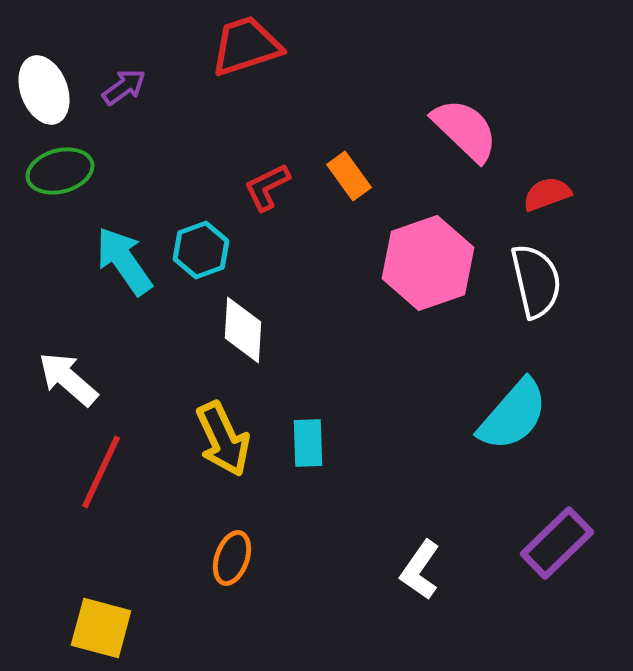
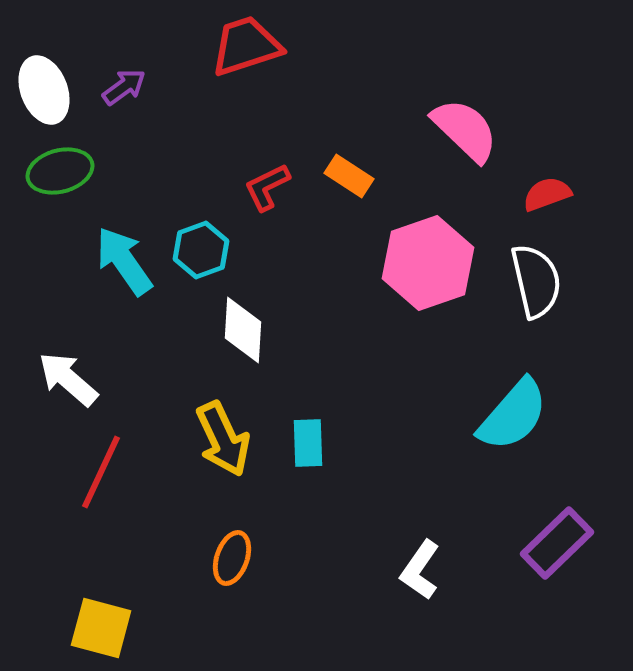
orange rectangle: rotated 21 degrees counterclockwise
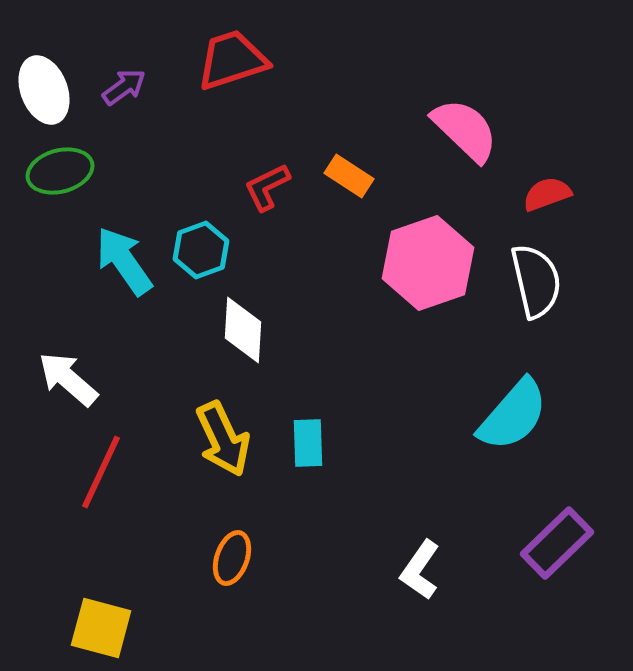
red trapezoid: moved 14 px left, 14 px down
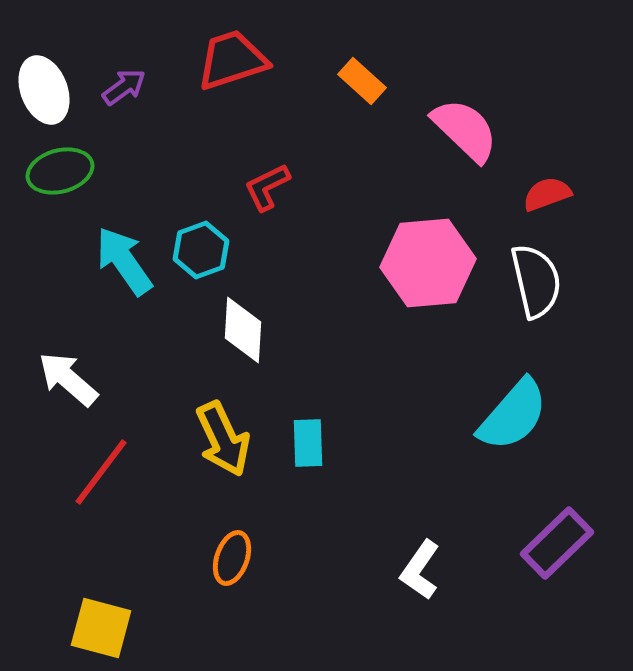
orange rectangle: moved 13 px right, 95 px up; rotated 9 degrees clockwise
pink hexagon: rotated 14 degrees clockwise
red line: rotated 12 degrees clockwise
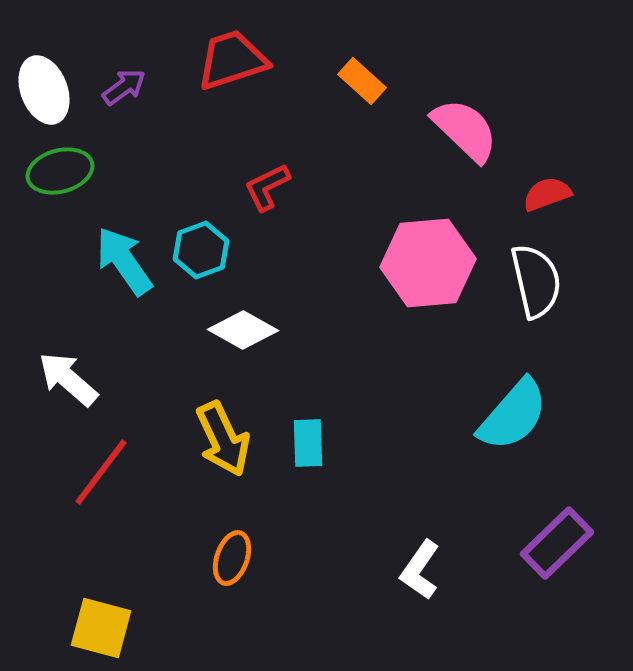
white diamond: rotated 64 degrees counterclockwise
